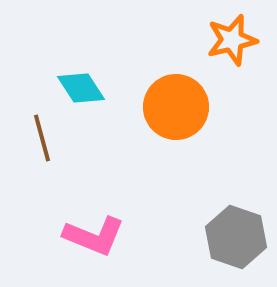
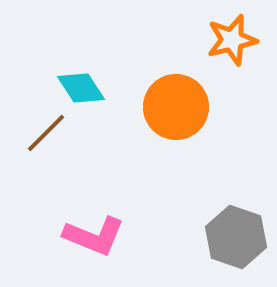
brown line: moved 4 px right, 5 px up; rotated 60 degrees clockwise
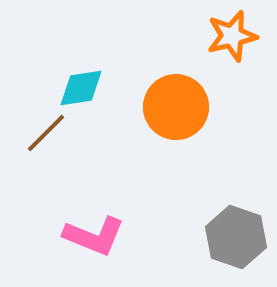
orange star: moved 4 px up
cyan diamond: rotated 66 degrees counterclockwise
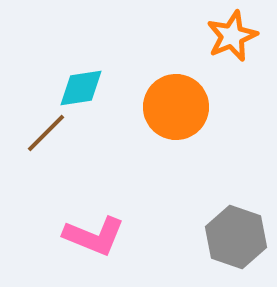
orange star: rotated 9 degrees counterclockwise
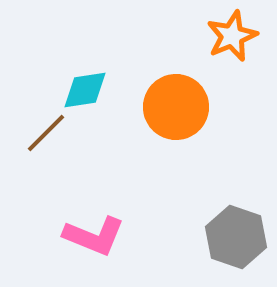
cyan diamond: moved 4 px right, 2 px down
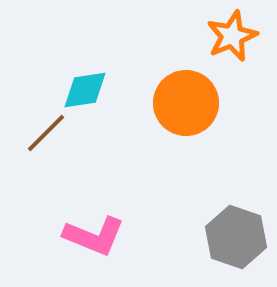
orange circle: moved 10 px right, 4 px up
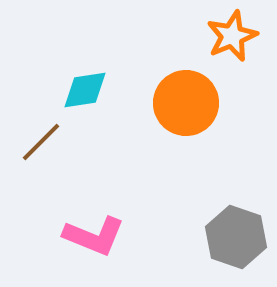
brown line: moved 5 px left, 9 px down
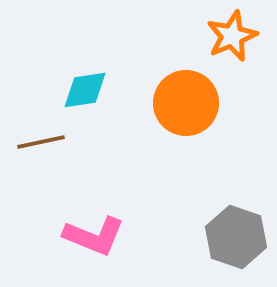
brown line: rotated 33 degrees clockwise
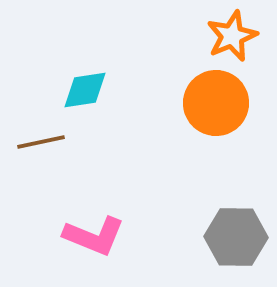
orange circle: moved 30 px right
gray hexagon: rotated 18 degrees counterclockwise
